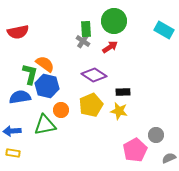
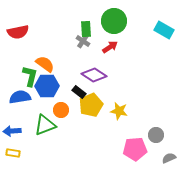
green L-shape: moved 2 px down
blue hexagon: rotated 15 degrees counterclockwise
black rectangle: moved 44 px left; rotated 40 degrees clockwise
green triangle: rotated 10 degrees counterclockwise
pink pentagon: moved 1 px up; rotated 25 degrees clockwise
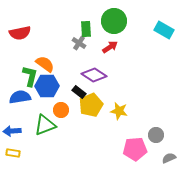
red semicircle: moved 2 px right, 1 px down
gray cross: moved 4 px left, 2 px down
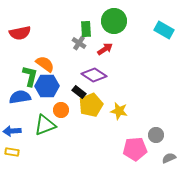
red arrow: moved 5 px left, 2 px down
yellow rectangle: moved 1 px left, 1 px up
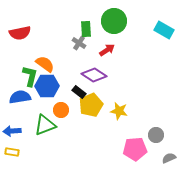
red arrow: moved 2 px right, 1 px down
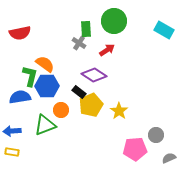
yellow star: rotated 24 degrees clockwise
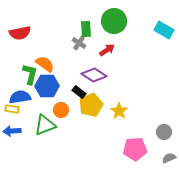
green L-shape: moved 2 px up
gray circle: moved 8 px right, 3 px up
yellow rectangle: moved 43 px up
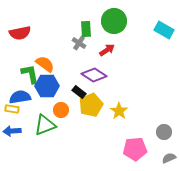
green L-shape: rotated 25 degrees counterclockwise
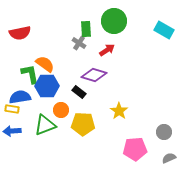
purple diamond: rotated 15 degrees counterclockwise
yellow pentagon: moved 8 px left, 19 px down; rotated 25 degrees clockwise
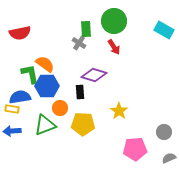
red arrow: moved 7 px right, 3 px up; rotated 91 degrees clockwise
black rectangle: moved 1 px right; rotated 48 degrees clockwise
orange circle: moved 1 px left, 2 px up
